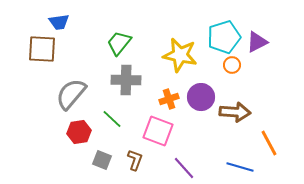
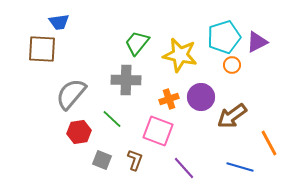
green trapezoid: moved 18 px right
brown arrow: moved 3 px left, 4 px down; rotated 140 degrees clockwise
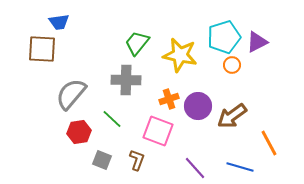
purple circle: moved 3 px left, 9 px down
brown L-shape: moved 2 px right
purple line: moved 11 px right
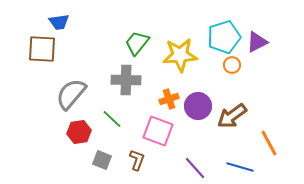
yellow star: rotated 16 degrees counterclockwise
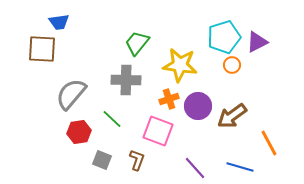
yellow star: moved 10 px down; rotated 12 degrees clockwise
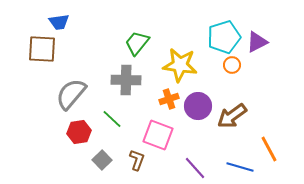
pink square: moved 4 px down
orange line: moved 6 px down
gray square: rotated 24 degrees clockwise
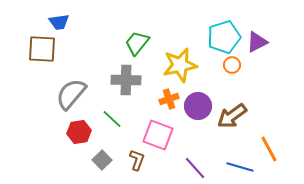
yellow star: rotated 20 degrees counterclockwise
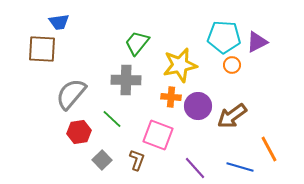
cyan pentagon: rotated 20 degrees clockwise
orange cross: moved 2 px right, 2 px up; rotated 24 degrees clockwise
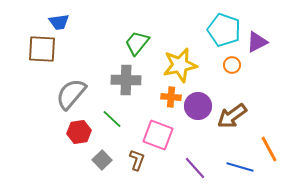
cyan pentagon: moved 7 px up; rotated 16 degrees clockwise
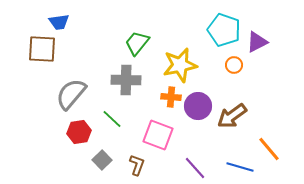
orange circle: moved 2 px right
orange line: rotated 12 degrees counterclockwise
brown L-shape: moved 5 px down
